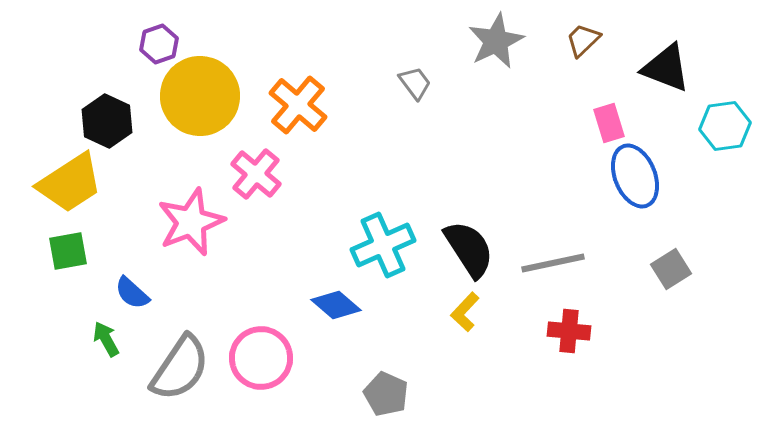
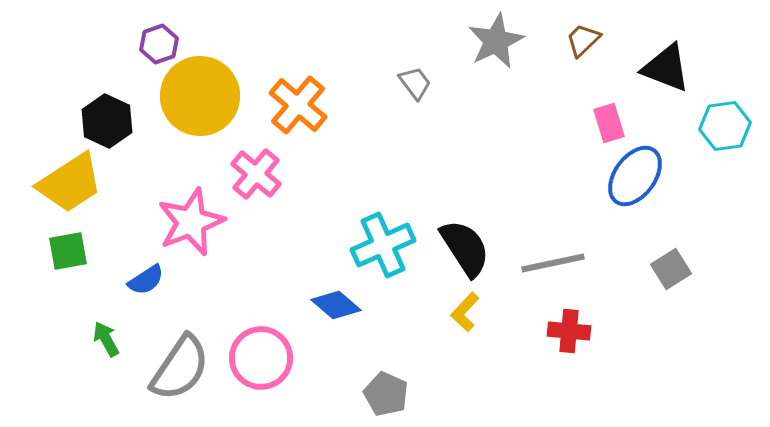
blue ellipse: rotated 58 degrees clockwise
black semicircle: moved 4 px left, 1 px up
blue semicircle: moved 14 px right, 13 px up; rotated 75 degrees counterclockwise
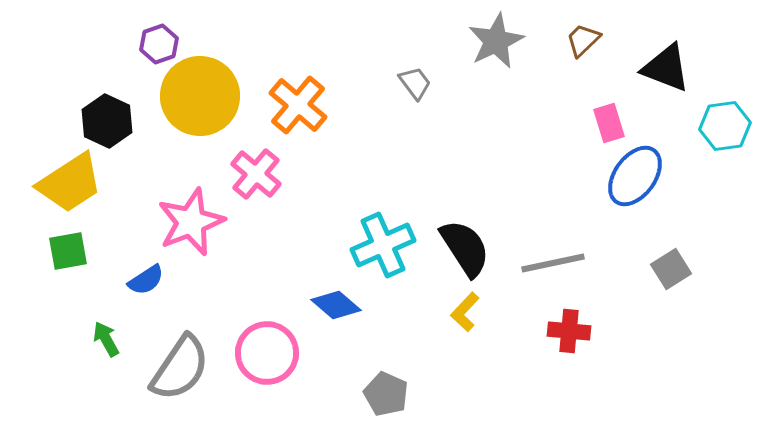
pink circle: moved 6 px right, 5 px up
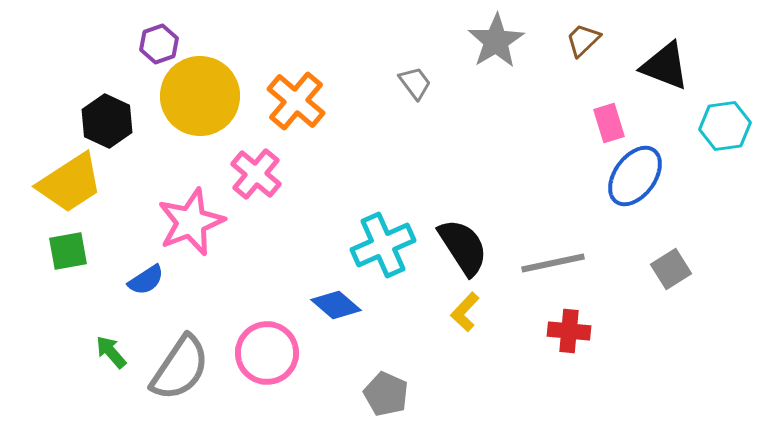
gray star: rotated 6 degrees counterclockwise
black triangle: moved 1 px left, 2 px up
orange cross: moved 2 px left, 4 px up
black semicircle: moved 2 px left, 1 px up
green arrow: moved 5 px right, 13 px down; rotated 12 degrees counterclockwise
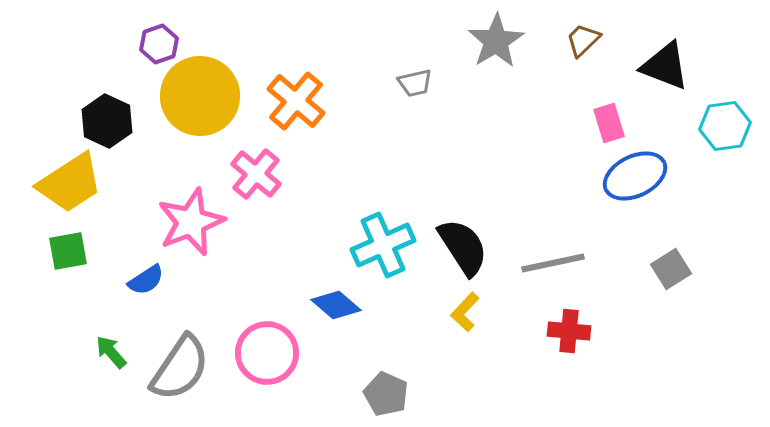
gray trapezoid: rotated 114 degrees clockwise
blue ellipse: rotated 28 degrees clockwise
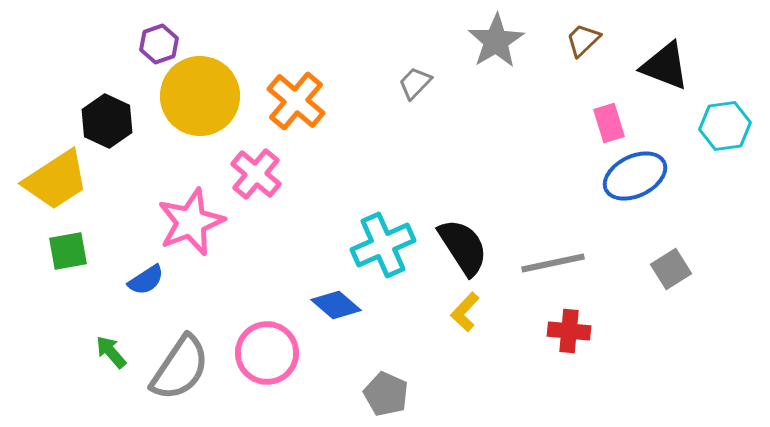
gray trapezoid: rotated 147 degrees clockwise
yellow trapezoid: moved 14 px left, 3 px up
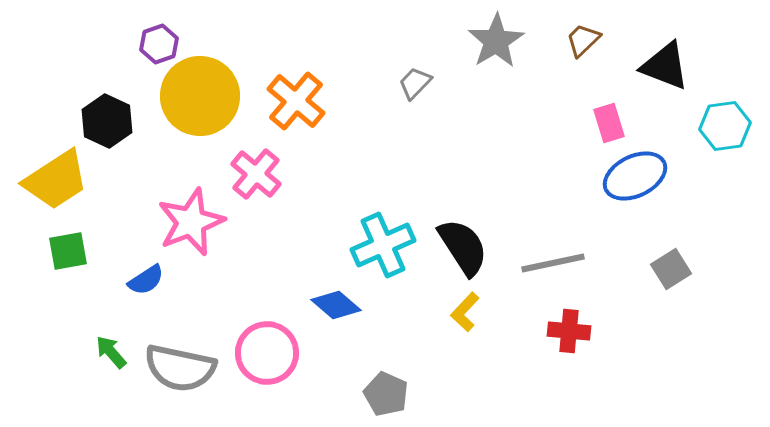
gray semicircle: rotated 68 degrees clockwise
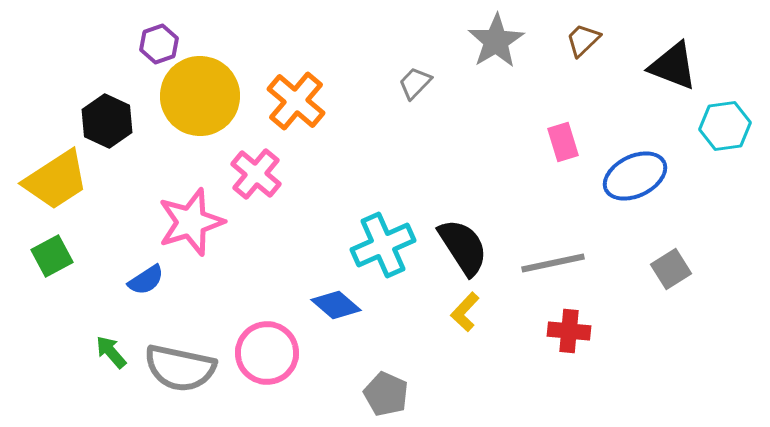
black triangle: moved 8 px right
pink rectangle: moved 46 px left, 19 px down
pink star: rotated 4 degrees clockwise
green square: moved 16 px left, 5 px down; rotated 18 degrees counterclockwise
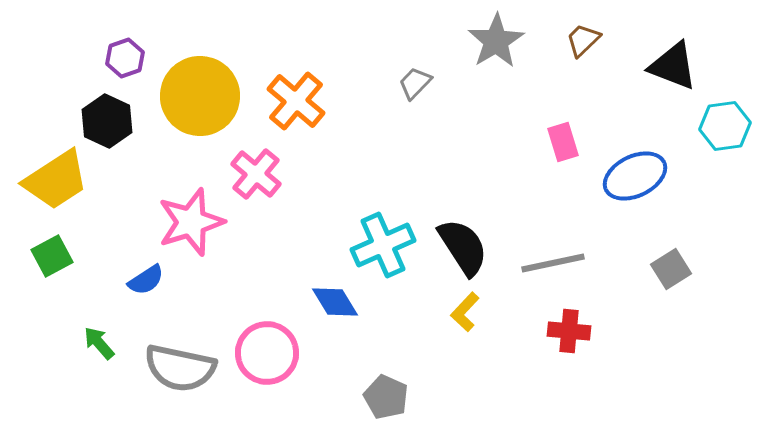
purple hexagon: moved 34 px left, 14 px down
blue diamond: moved 1 px left, 3 px up; rotated 18 degrees clockwise
green arrow: moved 12 px left, 9 px up
gray pentagon: moved 3 px down
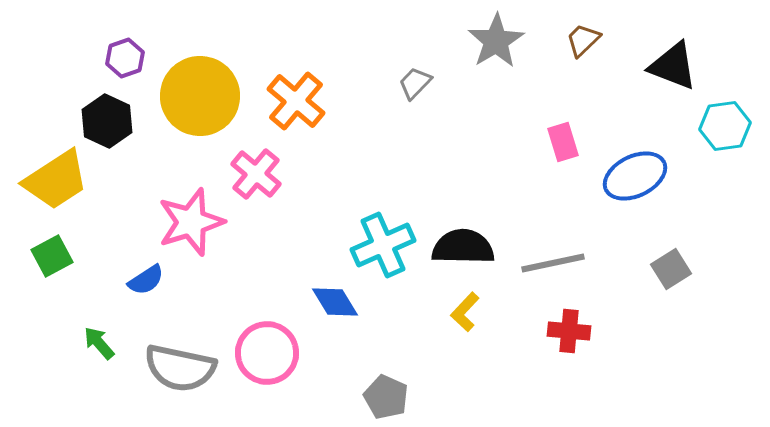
black semicircle: rotated 56 degrees counterclockwise
